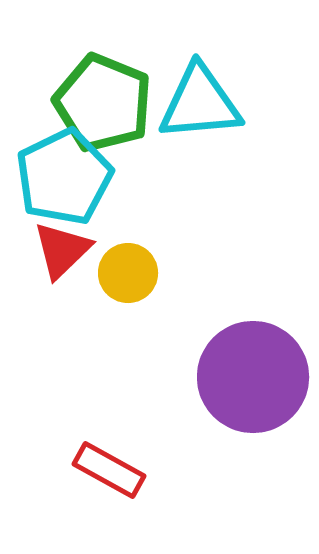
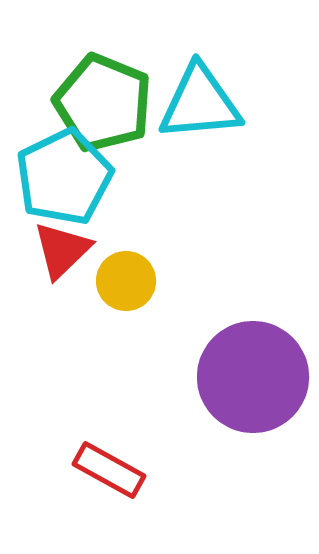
yellow circle: moved 2 px left, 8 px down
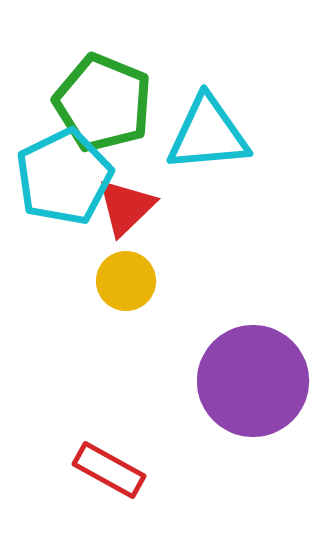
cyan triangle: moved 8 px right, 31 px down
red triangle: moved 64 px right, 43 px up
purple circle: moved 4 px down
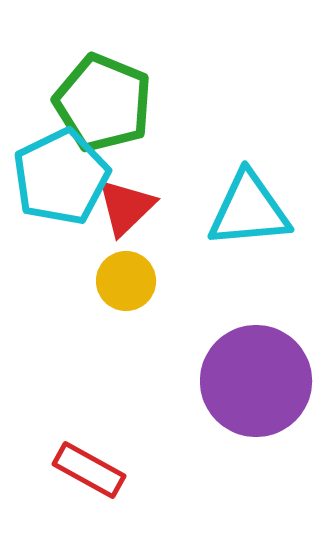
cyan triangle: moved 41 px right, 76 px down
cyan pentagon: moved 3 px left
purple circle: moved 3 px right
red rectangle: moved 20 px left
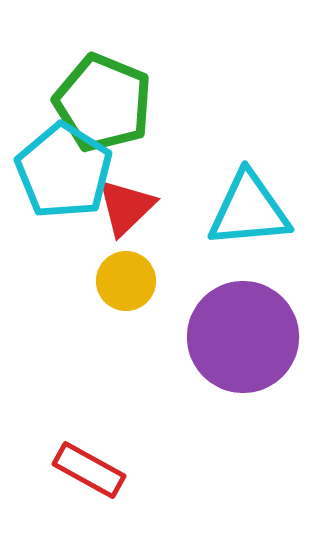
cyan pentagon: moved 3 px right, 6 px up; rotated 14 degrees counterclockwise
purple circle: moved 13 px left, 44 px up
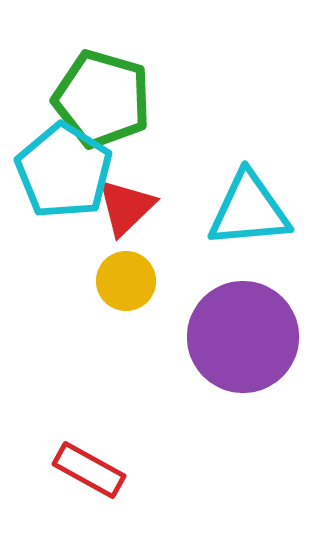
green pentagon: moved 1 px left, 4 px up; rotated 6 degrees counterclockwise
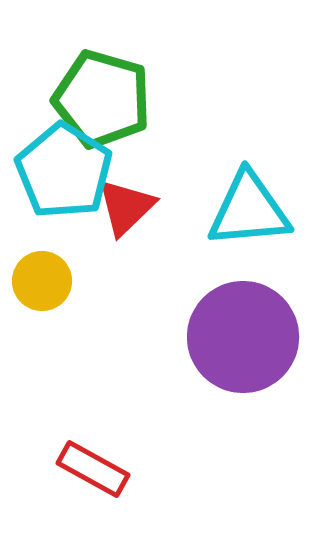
yellow circle: moved 84 px left
red rectangle: moved 4 px right, 1 px up
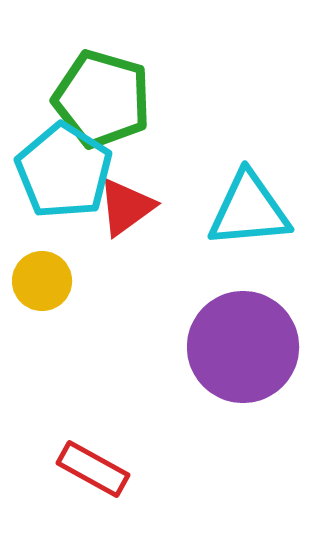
red triangle: rotated 8 degrees clockwise
purple circle: moved 10 px down
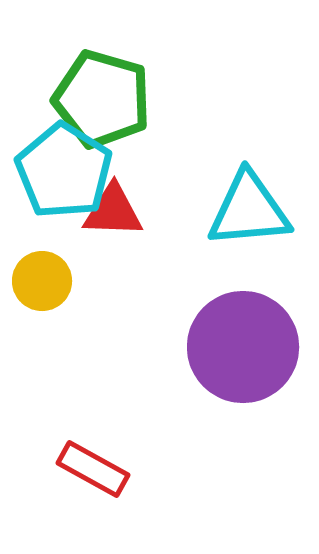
red triangle: moved 13 px left, 4 px down; rotated 38 degrees clockwise
